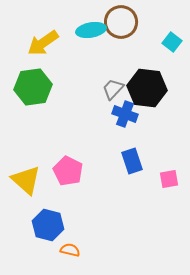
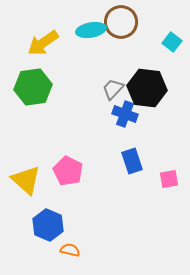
blue hexagon: rotated 8 degrees clockwise
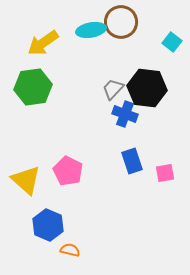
pink square: moved 4 px left, 6 px up
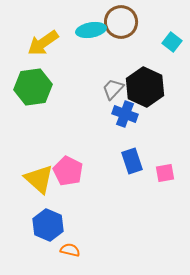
black hexagon: moved 2 px left, 1 px up; rotated 18 degrees clockwise
yellow triangle: moved 13 px right, 1 px up
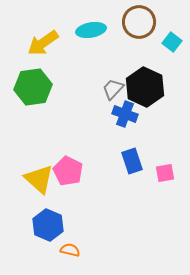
brown circle: moved 18 px right
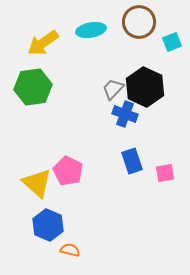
cyan square: rotated 30 degrees clockwise
yellow triangle: moved 2 px left, 4 px down
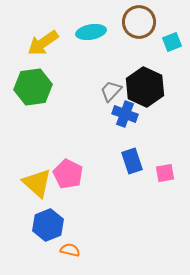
cyan ellipse: moved 2 px down
gray trapezoid: moved 2 px left, 2 px down
pink pentagon: moved 3 px down
blue hexagon: rotated 16 degrees clockwise
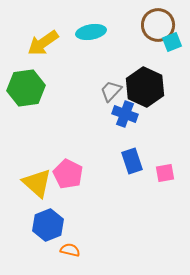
brown circle: moved 19 px right, 3 px down
green hexagon: moved 7 px left, 1 px down
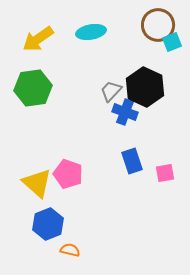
yellow arrow: moved 5 px left, 4 px up
green hexagon: moved 7 px right
blue cross: moved 2 px up
pink pentagon: rotated 8 degrees counterclockwise
blue hexagon: moved 1 px up
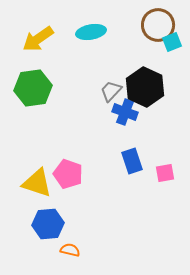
yellow triangle: rotated 24 degrees counterclockwise
blue hexagon: rotated 16 degrees clockwise
